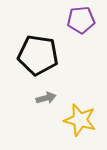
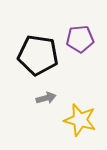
purple pentagon: moved 1 px left, 19 px down
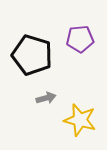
black pentagon: moved 6 px left; rotated 9 degrees clockwise
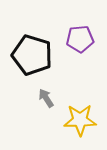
gray arrow: rotated 108 degrees counterclockwise
yellow star: rotated 16 degrees counterclockwise
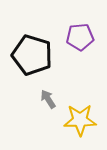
purple pentagon: moved 2 px up
gray arrow: moved 2 px right, 1 px down
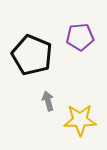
black pentagon: rotated 6 degrees clockwise
gray arrow: moved 2 px down; rotated 18 degrees clockwise
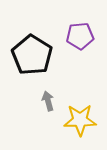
purple pentagon: moved 1 px up
black pentagon: rotated 9 degrees clockwise
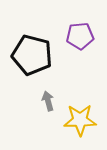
black pentagon: rotated 18 degrees counterclockwise
